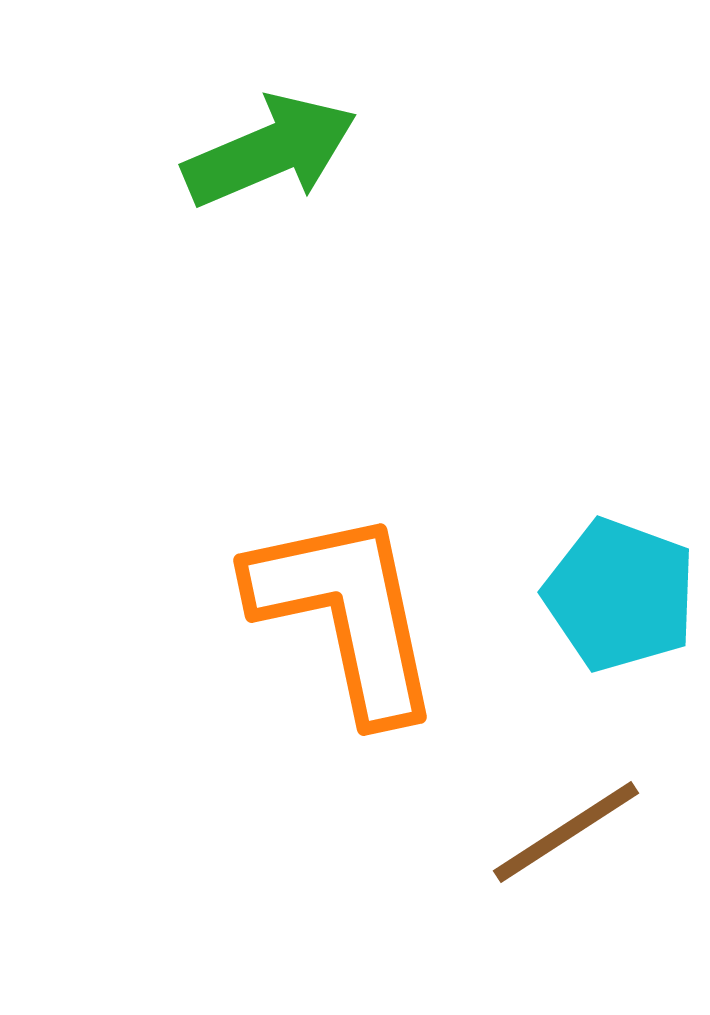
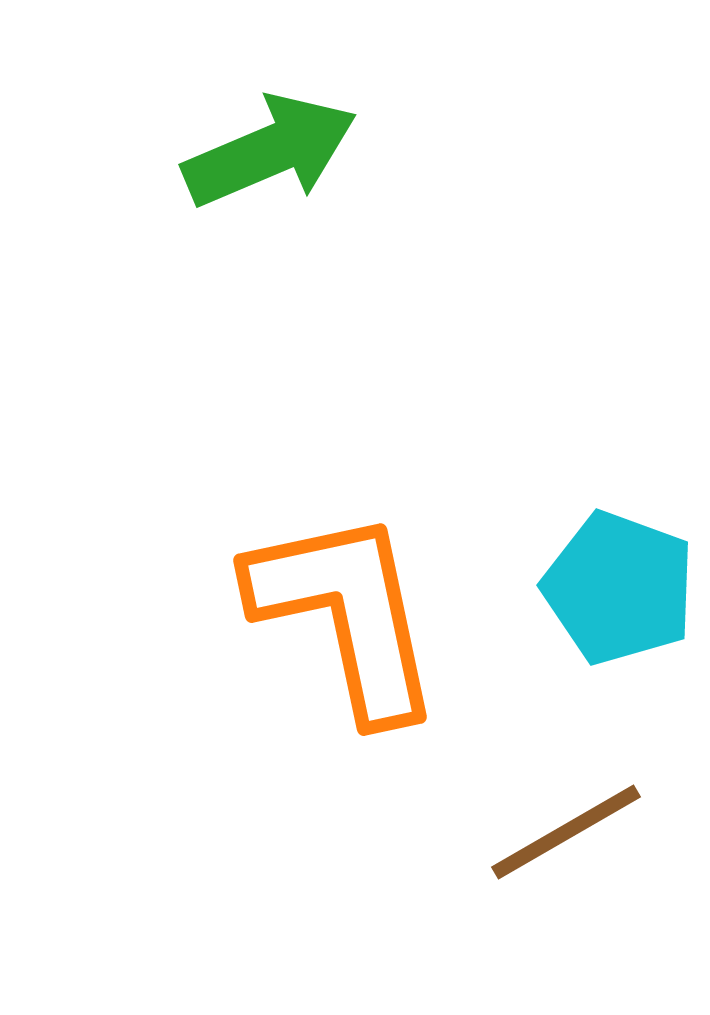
cyan pentagon: moved 1 px left, 7 px up
brown line: rotated 3 degrees clockwise
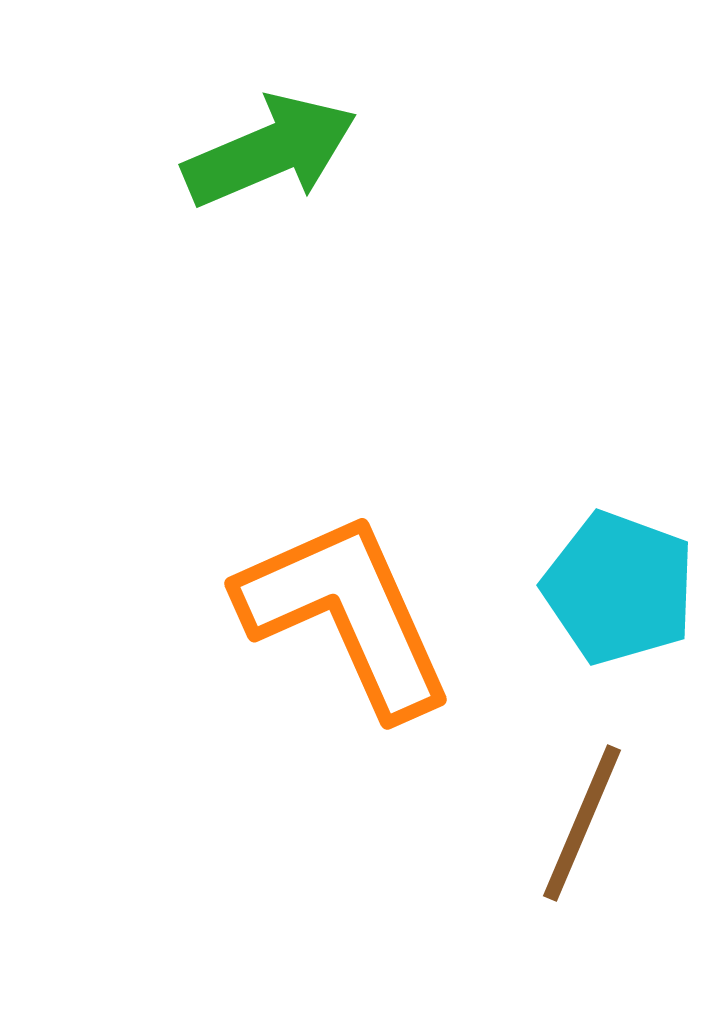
orange L-shape: rotated 12 degrees counterclockwise
brown line: moved 16 px right, 9 px up; rotated 37 degrees counterclockwise
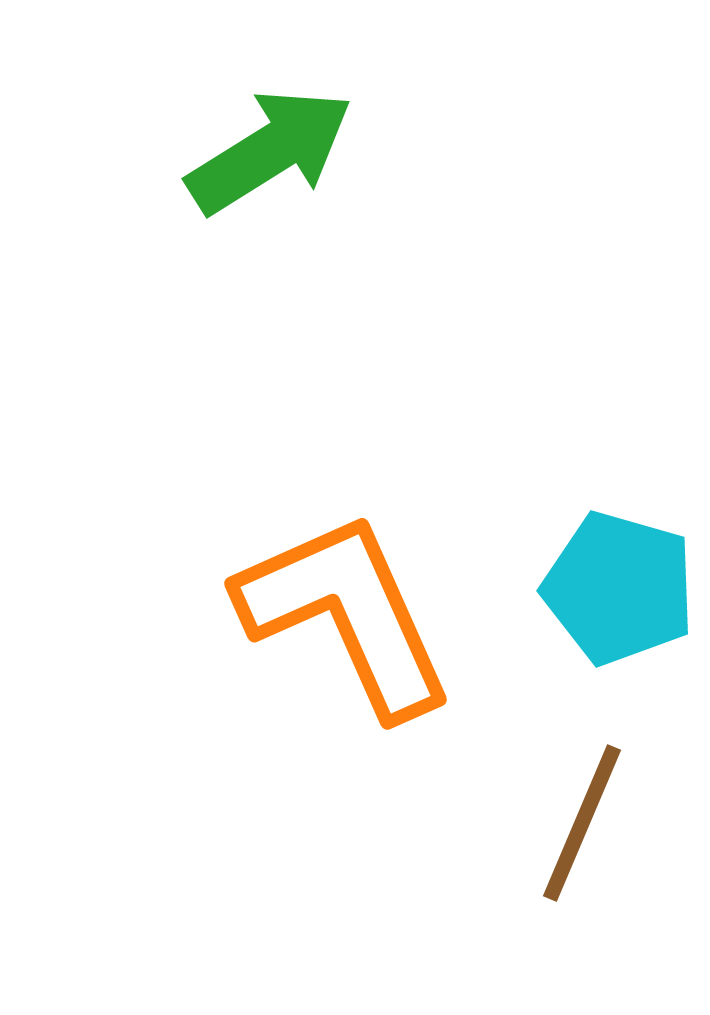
green arrow: rotated 9 degrees counterclockwise
cyan pentagon: rotated 4 degrees counterclockwise
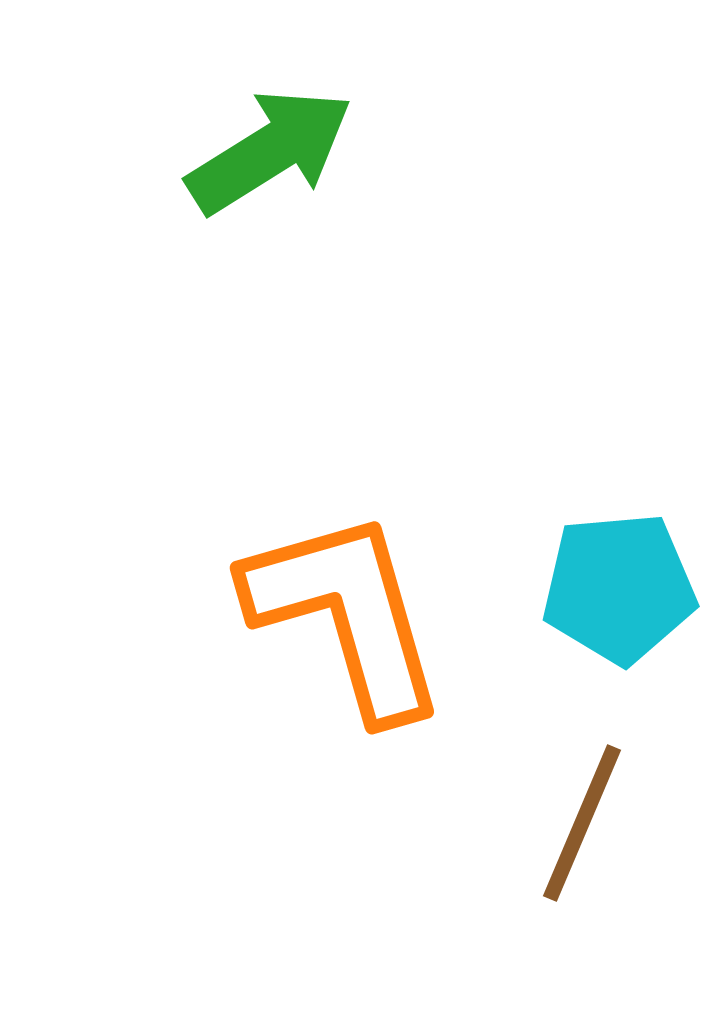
cyan pentagon: rotated 21 degrees counterclockwise
orange L-shape: rotated 8 degrees clockwise
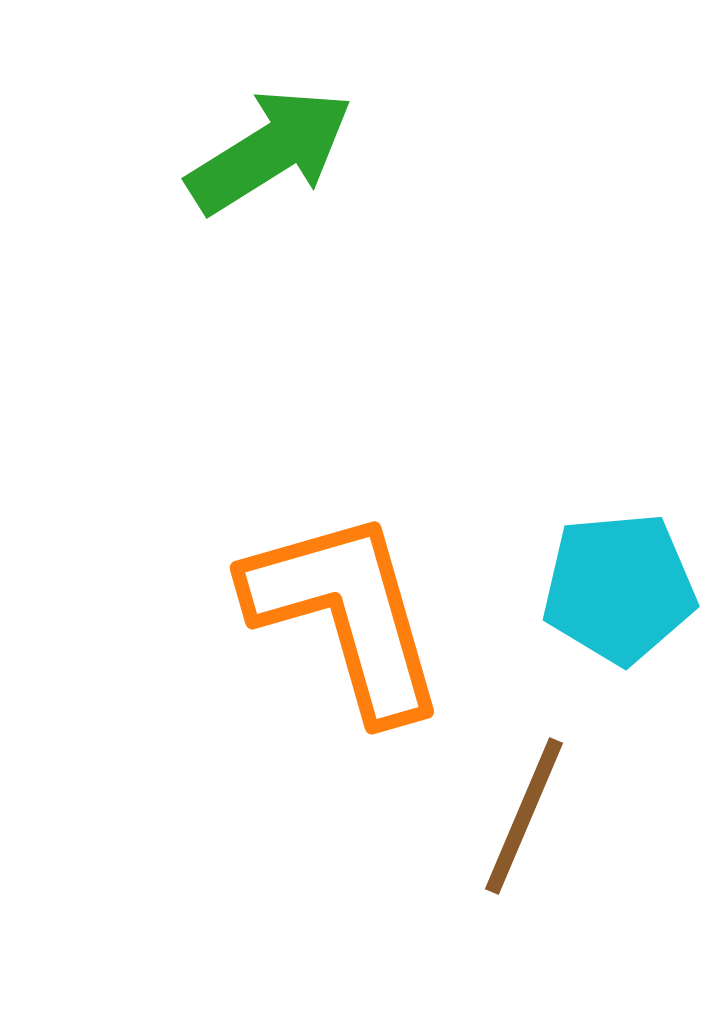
brown line: moved 58 px left, 7 px up
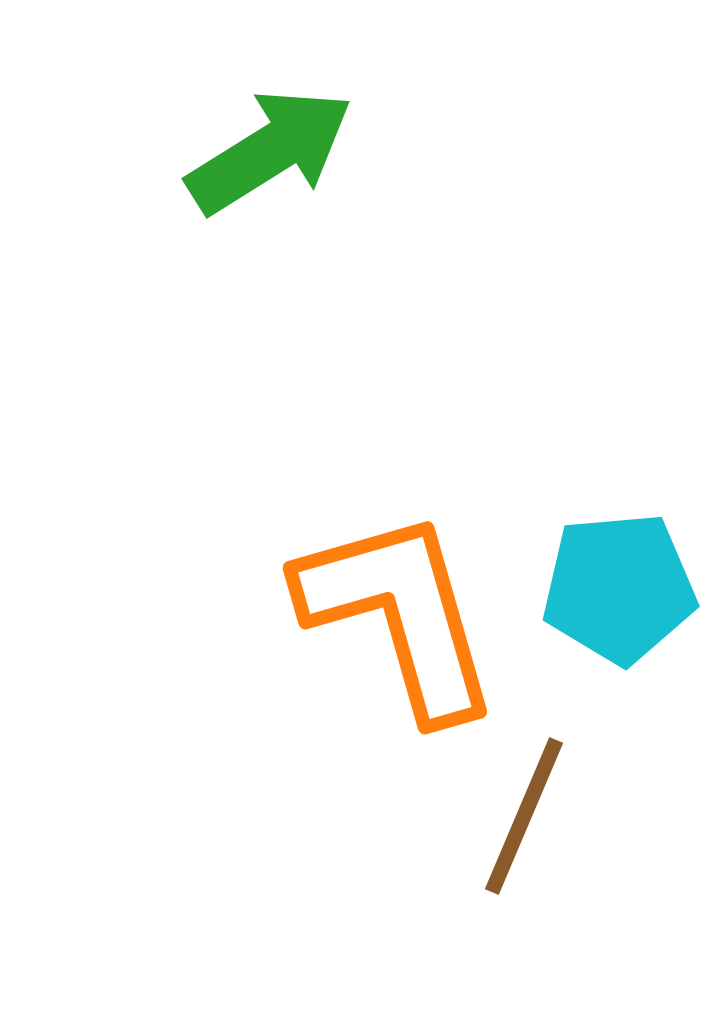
orange L-shape: moved 53 px right
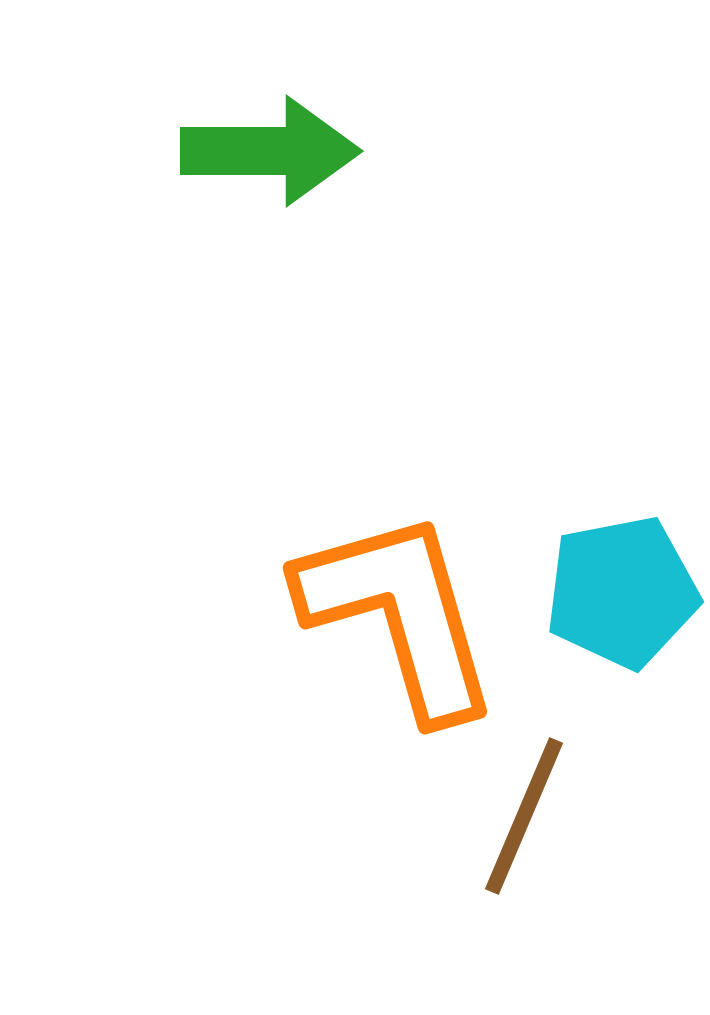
green arrow: rotated 32 degrees clockwise
cyan pentagon: moved 3 px right, 4 px down; rotated 6 degrees counterclockwise
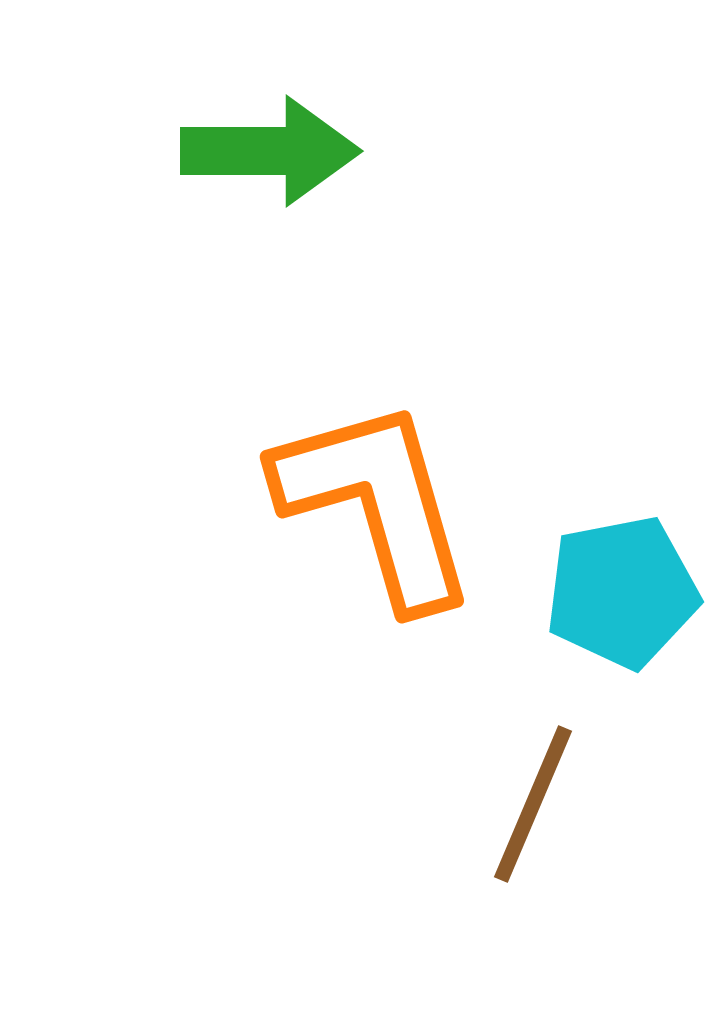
orange L-shape: moved 23 px left, 111 px up
brown line: moved 9 px right, 12 px up
